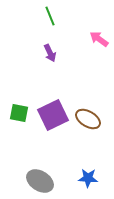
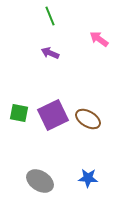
purple arrow: rotated 138 degrees clockwise
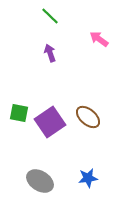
green line: rotated 24 degrees counterclockwise
purple arrow: rotated 48 degrees clockwise
purple square: moved 3 px left, 7 px down; rotated 8 degrees counterclockwise
brown ellipse: moved 2 px up; rotated 10 degrees clockwise
blue star: rotated 12 degrees counterclockwise
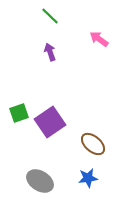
purple arrow: moved 1 px up
green square: rotated 30 degrees counterclockwise
brown ellipse: moved 5 px right, 27 px down
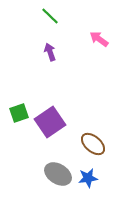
gray ellipse: moved 18 px right, 7 px up
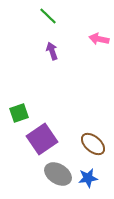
green line: moved 2 px left
pink arrow: rotated 24 degrees counterclockwise
purple arrow: moved 2 px right, 1 px up
purple square: moved 8 px left, 17 px down
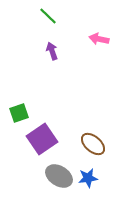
gray ellipse: moved 1 px right, 2 px down
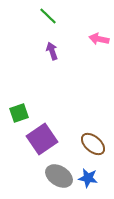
blue star: rotated 18 degrees clockwise
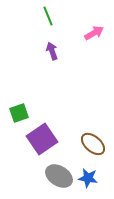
green line: rotated 24 degrees clockwise
pink arrow: moved 5 px left, 6 px up; rotated 138 degrees clockwise
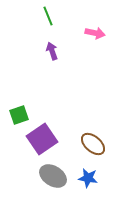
pink arrow: moved 1 px right; rotated 42 degrees clockwise
green square: moved 2 px down
gray ellipse: moved 6 px left
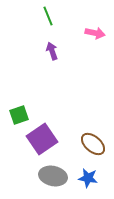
gray ellipse: rotated 20 degrees counterclockwise
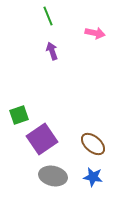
blue star: moved 5 px right, 1 px up
